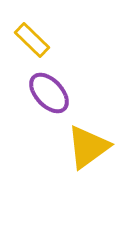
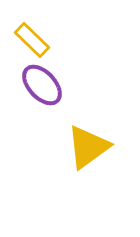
purple ellipse: moved 7 px left, 8 px up
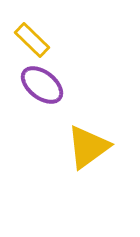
purple ellipse: rotated 9 degrees counterclockwise
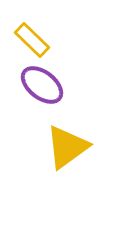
yellow triangle: moved 21 px left
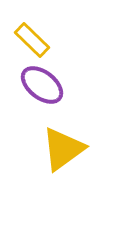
yellow triangle: moved 4 px left, 2 px down
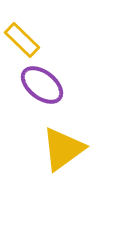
yellow rectangle: moved 10 px left
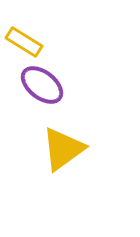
yellow rectangle: moved 2 px right, 2 px down; rotated 12 degrees counterclockwise
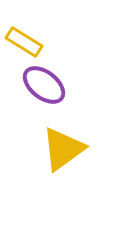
purple ellipse: moved 2 px right
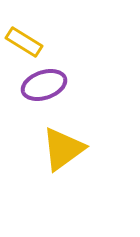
purple ellipse: rotated 57 degrees counterclockwise
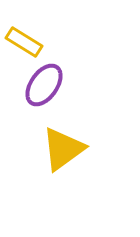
purple ellipse: rotated 36 degrees counterclockwise
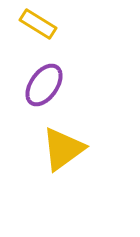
yellow rectangle: moved 14 px right, 18 px up
